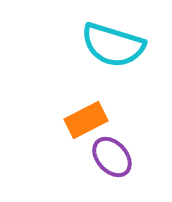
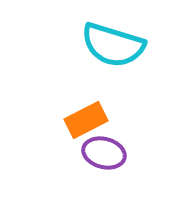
purple ellipse: moved 8 px left, 4 px up; rotated 33 degrees counterclockwise
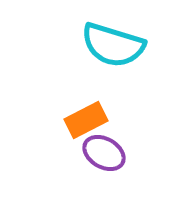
purple ellipse: rotated 15 degrees clockwise
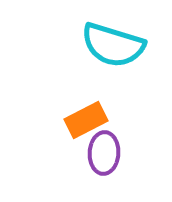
purple ellipse: rotated 63 degrees clockwise
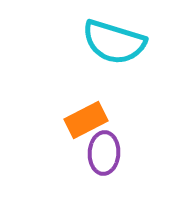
cyan semicircle: moved 1 px right, 3 px up
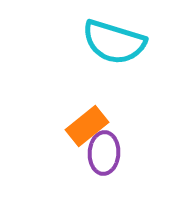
orange rectangle: moved 1 px right, 6 px down; rotated 12 degrees counterclockwise
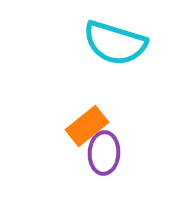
cyan semicircle: moved 1 px right, 1 px down
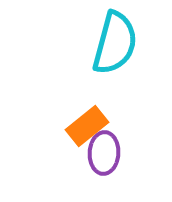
cyan semicircle: rotated 92 degrees counterclockwise
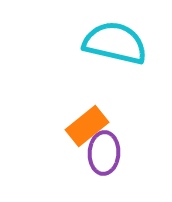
cyan semicircle: rotated 92 degrees counterclockwise
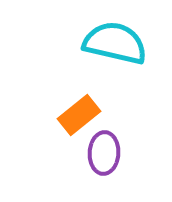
orange rectangle: moved 8 px left, 11 px up
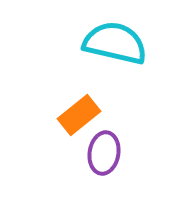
purple ellipse: rotated 6 degrees clockwise
